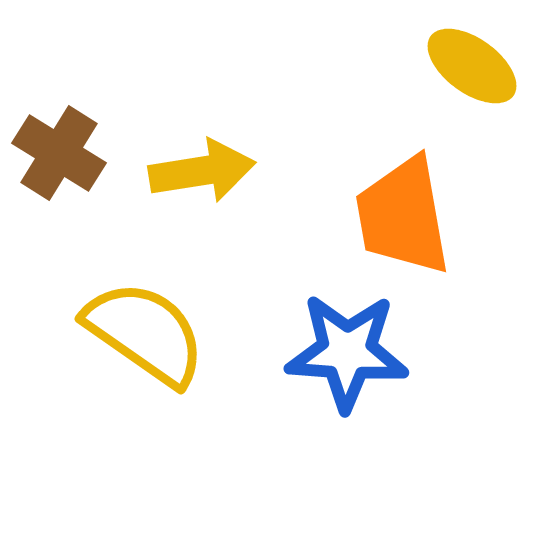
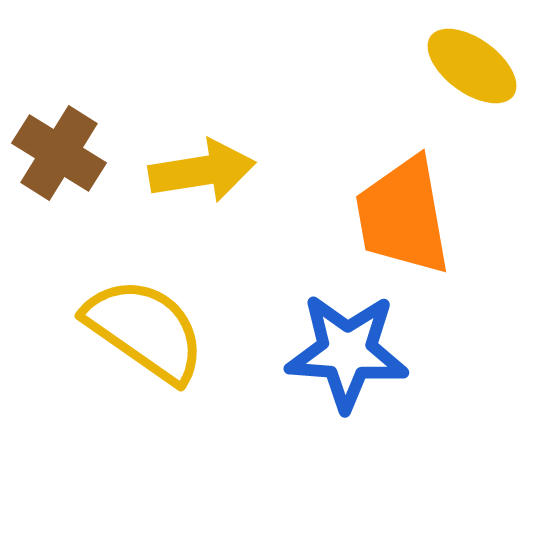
yellow semicircle: moved 3 px up
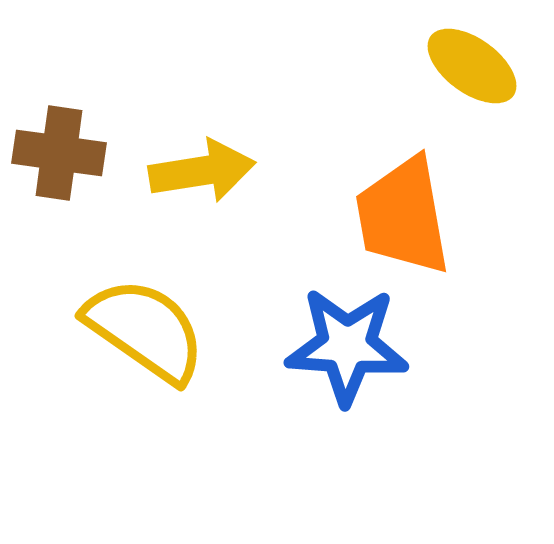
brown cross: rotated 24 degrees counterclockwise
blue star: moved 6 px up
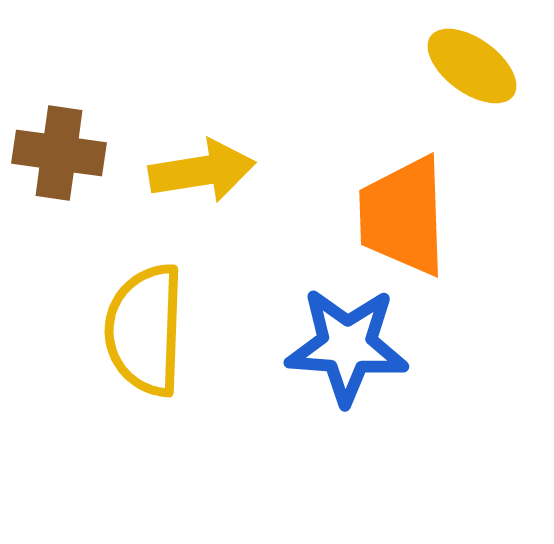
orange trapezoid: rotated 8 degrees clockwise
yellow semicircle: rotated 123 degrees counterclockwise
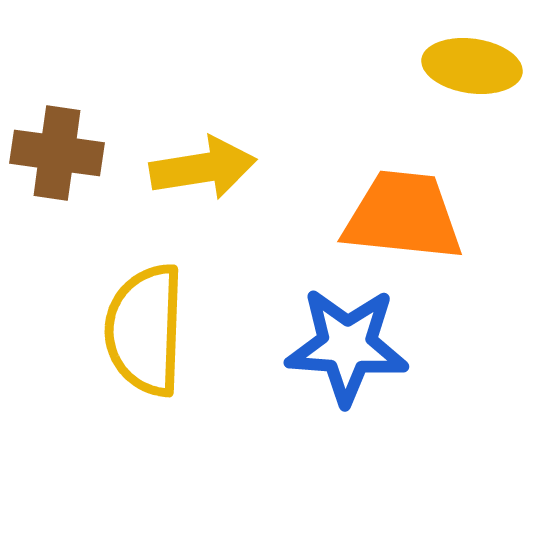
yellow ellipse: rotated 28 degrees counterclockwise
brown cross: moved 2 px left
yellow arrow: moved 1 px right, 3 px up
orange trapezoid: rotated 98 degrees clockwise
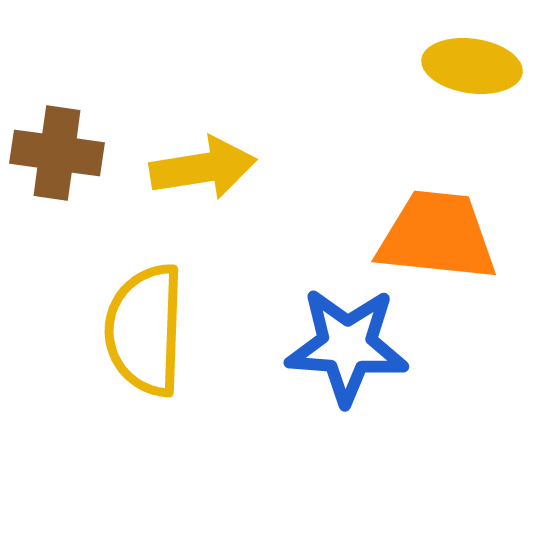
orange trapezoid: moved 34 px right, 20 px down
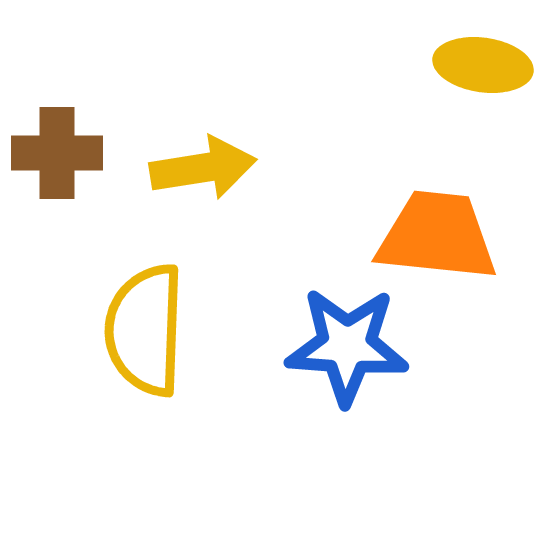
yellow ellipse: moved 11 px right, 1 px up
brown cross: rotated 8 degrees counterclockwise
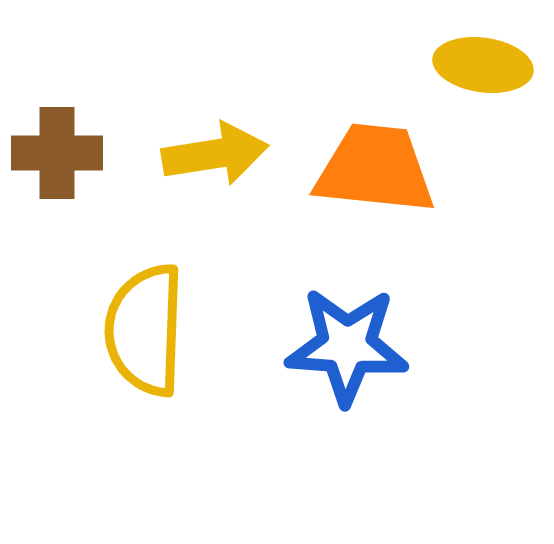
yellow arrow: moved 12 px right, 14 px up
orange trapezoid: moved 62 px left, 67 px up
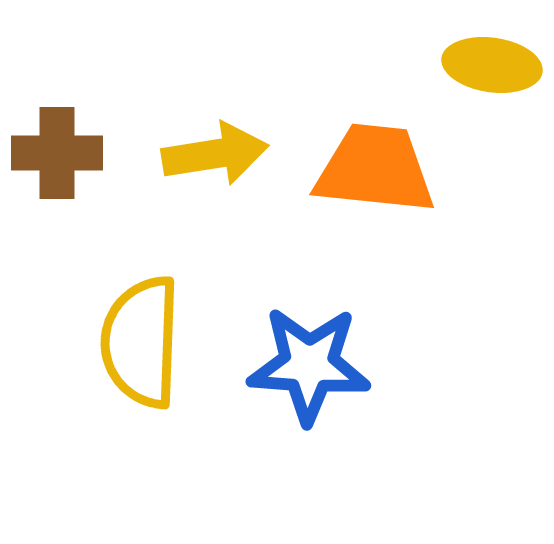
yellow ellipse: moved 9 px right
yellow semicircle: moved 4 px left, 12 px down
blue star: moved 38 px left, 19 px down
